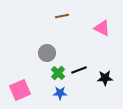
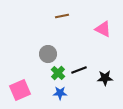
pink triangle: moved 1 px right, 1 px down
gray circle: moved 1 px right, 1 px down
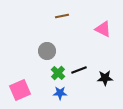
gray circle: moved 1 px left, 3 px up
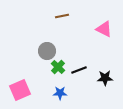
pink triangle: moved 1 px right
green cross: moved 6 px up
